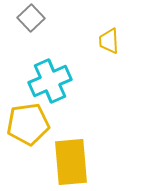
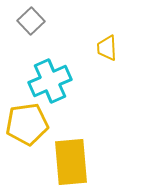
gray square: moved 3 px down
yellow trapezoid: moved 2 px left, 7 px down
yellow pentagon: moved 1 px left
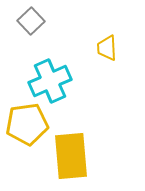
yellow rectangle: moved 6 px up
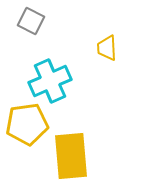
gray square: rotated 20 degrees counterclockwise
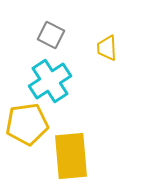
gray square: moved 20 px right, 14 px down
cyan cross: rotated 9 degrees counterclockwise
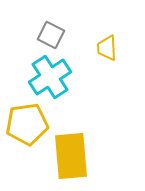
cyan cross: moved 4 px up
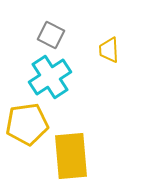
yellow trapezoid: moved 2 px right, 2 px down
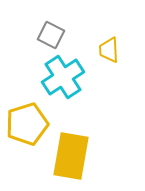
cyan cross: moved 13 px right
yellow pentagon: rotated 9 degrees counterclockwise
yellow rectangle: rotated 15 degrees clockwise
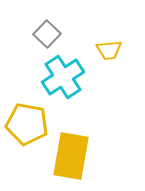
gray square: moved 4 px left, 1 px up; rotated 16 degrees clockwise
yellow trapezoid: rotated 92 degrees counterclockwise
yellow pentagon: rotated 27 degrees clockwise
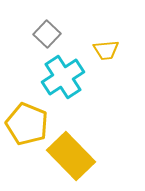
yellow trapezoid: moved 3 px left
yellow pentagon: rotated 12 degrees clockwise
yellow rectangle: rotated 54 degrees counterclockwise
